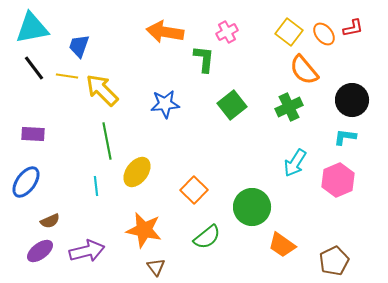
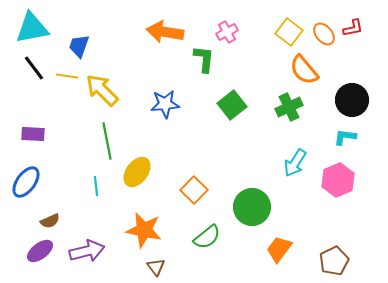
orange trapezoid: moved 3 px left, 4 px down; rotated 92 degrees clockwise
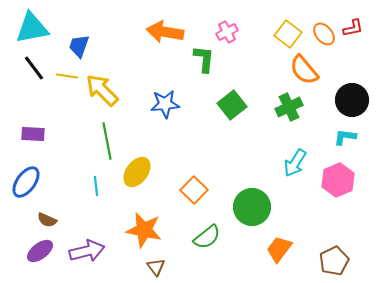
yellow square: moved 1 px left, 2 px down
brown semicircle: moved 3 px left, 1 px up; rotated 48 degrees clockwise
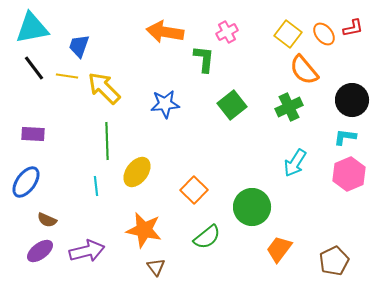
yellow arrow: moved 2 px right, 2 px up
green line: rotated 9 degrees clockwise
pink hexagon: moved 11 px right, 6 px up
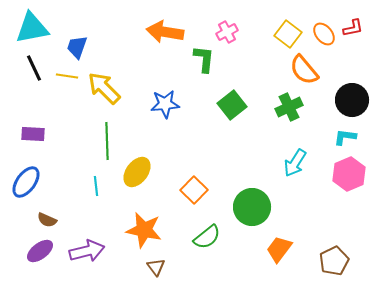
blue trapezoid: moved 2 px left, 1 px down
black line: rotated 12 degrees clockwise
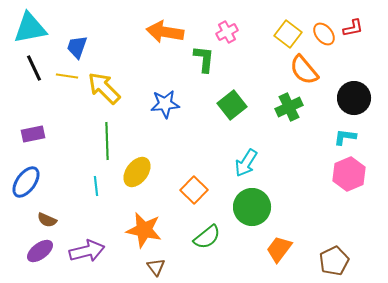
cyan triangle: moved 2 px left
black circle: moved 2 px right, 2 px up
purple rectangle: rotated 15 degrees counterclockwise
cyan arrow: moved 49 px left
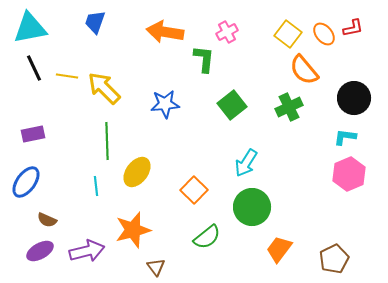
blue trapezoid: moved 18 px right, 25 px up
orange star: moved 11 px left; rotated 27 degrees counterclockwise
purple ellipse: rotated 8 degrees clockwise
brown pentagon: moved 2 px up
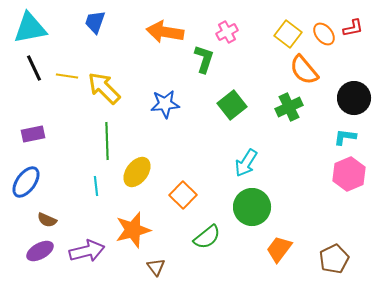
green L-shape: rotated 12 degrees clockwise
orange square: moved 11 px left, 5 px down
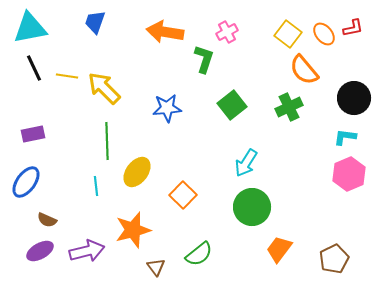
blue star: moved 2 px right, 4 px down
green semicircle: moved 8 px left, 17 px down
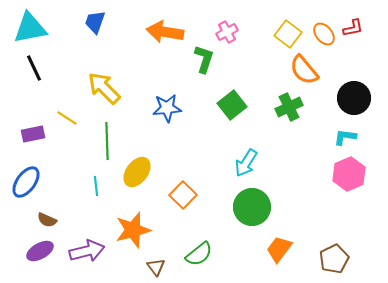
yellow line: moved 42 px down; rotated 25 degrees clockwise
